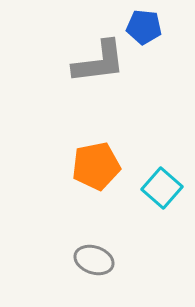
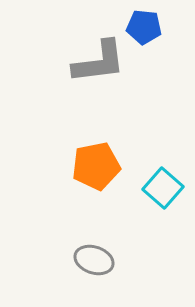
cyan square: moved 1 px right
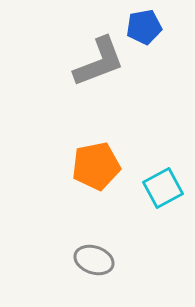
blue pentagon: rotated 16 degrees counterclockwise
gray L-shape: rotated 14 degrees counterclockwise
cyan square: rotated 21 degrees clockwise
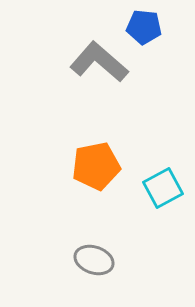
blue pentagon: rotated 16 degrees clockwise
gray L-shape: rotated 118 degrees counterclockwise
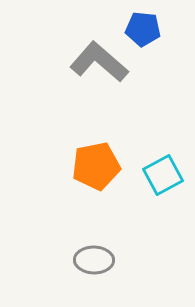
blue pentagon: moved 1 px left, 2 px down
cyan square: moved 13 px up
gray ellipse: rotated 18 degrees counterclockwise
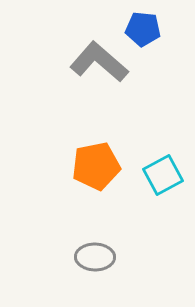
gray ellipse: moved 1 px right, 3 px up
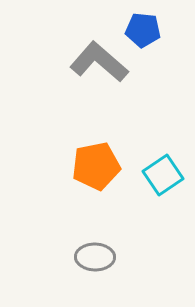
blue pentagon: moved 1 px down
cyan square: rotated 6 degrees counterclockwise
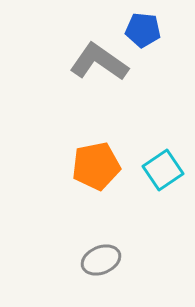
gray L-shape: rotated 6 degrees counterclockwise
cyan square: moved 5 px up
gray ellipse: moved 6 px right, 3 px down; rotated 24 degrees counterclockwise
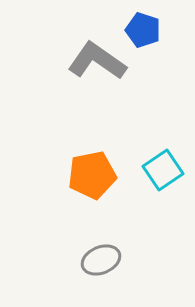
blue pentagon: rotated 12 degrees clockwise
gray L-shape: moved 2 px left, 1 px up
orange pentagon: moved 4 px left, 9 px down
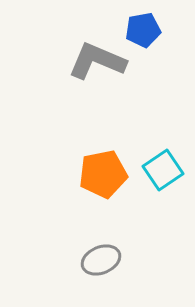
blue pentagon: rotated 28 degrees counterclockwise
gray L-shape: rotated 12 degrees counterclockwise
orange pentagon: moved 11 px right, 1 px up
